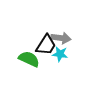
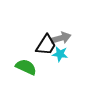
gray arrow: rotated 24 degrees counterclockwise
green semicircle: moved 3 px left, 8 px down
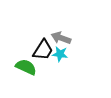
gray arrow: rotated 144 degrees counterclockwise
black trapezoid: moved 3 px left, 5 px down
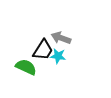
cyan star: moved 2 px left, 2 px down
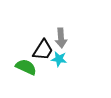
gray arrow: rotated 114 degrees counterclockwise
cyan star: moved 1 px right, 3 px down
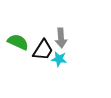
green semicircle: moved 8 px left, 25 px up
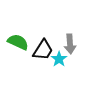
gray arrow: moved 9 px right, 6 px down
cyan star: rotated 28 degrees clockwise
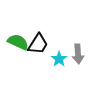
gray arrow: moved 8 px right, 10 px down
black trapezoid: moved 5 px left, 6 px up
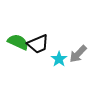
black trapezoid: rotated 35 degrees clockwise
gray arrow: rotated 48 degrees clockwise
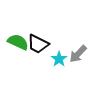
black trapezoid: rotated 50 degrees clockwise
